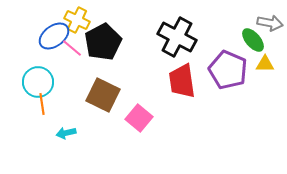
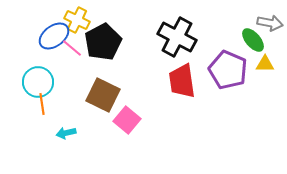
pink square: moved 12 px left, 2 px down
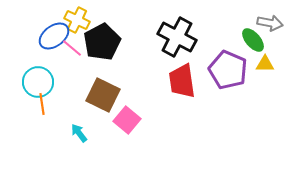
black pentagon: moved 1 px left
cyan arrow: moved 13 px right; rotated 66 degrees clockwise
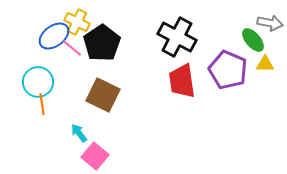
yellow cross: moved 2 px down
black pentagon: moved 1 px down; rotated 6 degrees counterclockwise
pink square: moved 32 px left, 36 px down
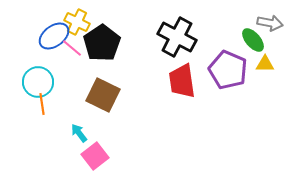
pink square: rotated 12 degrees clockwise
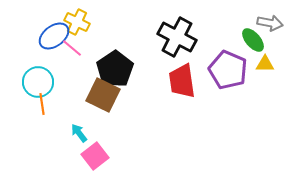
black pentagon: moved 13 px right, 26 px down
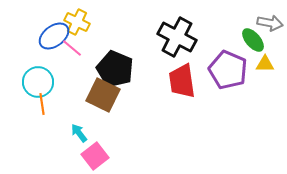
black pentagon: rotated 15 degrees counterclockwise
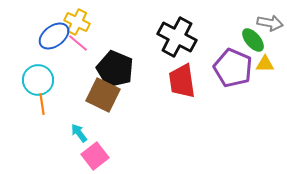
pink line: moved 6 px right, 5 px up
purple pentagon: moved 5 px right, 2 px up
cyan circle: moved 2 px up
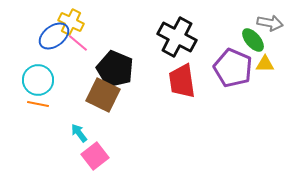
yellow cross: moved 6 px left
orange line: moved 4 px left; rotated 70 degrees counterclockwise
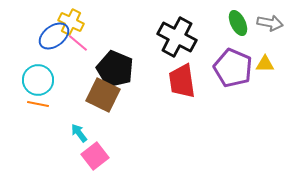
green ellipse: moved 15 px left, 17 px up; rotated 15 degrees clockwise
